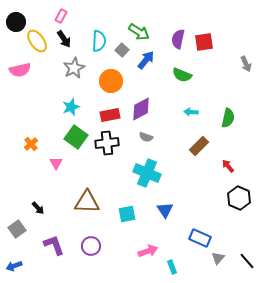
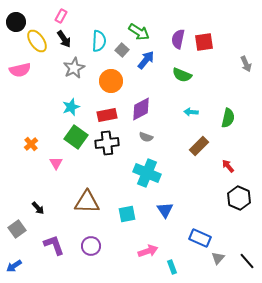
red rectangle at (110, 115): moved 3 px left
blue arrow at (14, 266): rotated 14 degrees counterclockwise
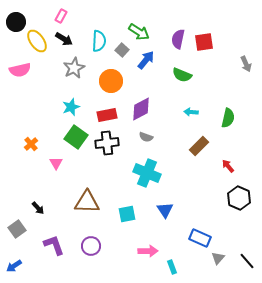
black arrow at (64, 39): rotated 24 degrees counterclockwise
pink arrow at (148, 251): rotated 18 degrees clockwise
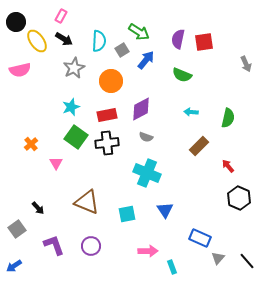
gray square at (122, 50): rotated 16 degrees clockwise
brown triangle at (87, 202): rotated 20 degrees clockwise
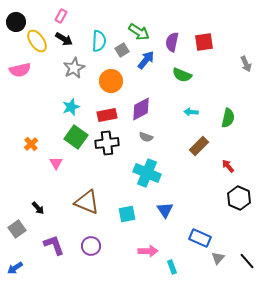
purple semicircle at (178, 39): moved 6 px left, 3 px down
blue arrow at (14, 266): moved 1 px right, 2 px down
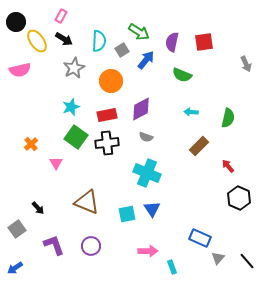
blue triangle at (165, 210): moved 13 px left, 1 px up
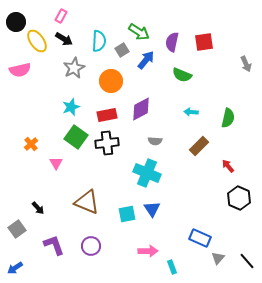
gray semicircle at (146, 137): moved 9 px right, 4 px down; rotated 16 degrees counterclockwise
